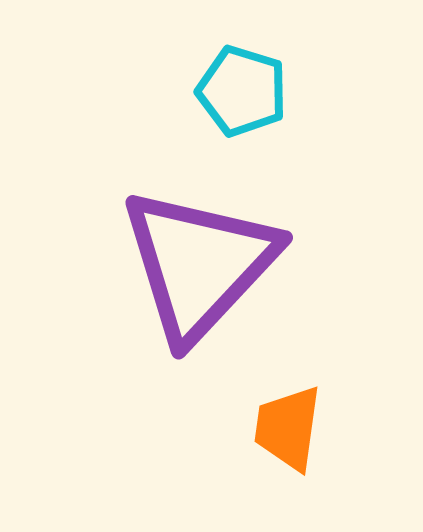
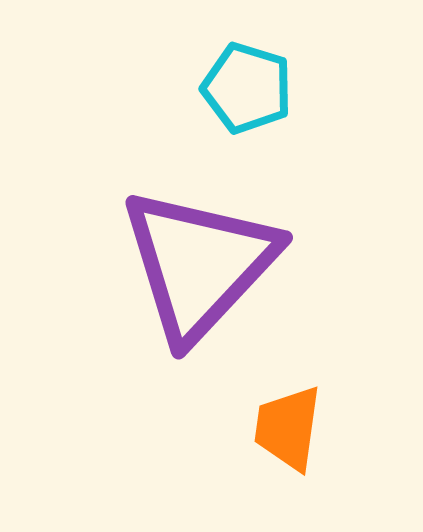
cyan pentagon: moved 5 px right, 3 px up
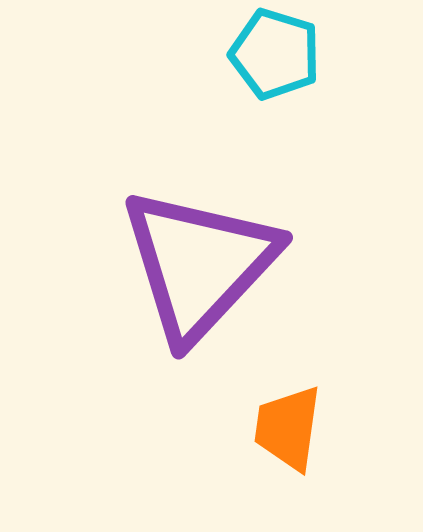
cyan pentagon: moved 28 px right, 34 px up
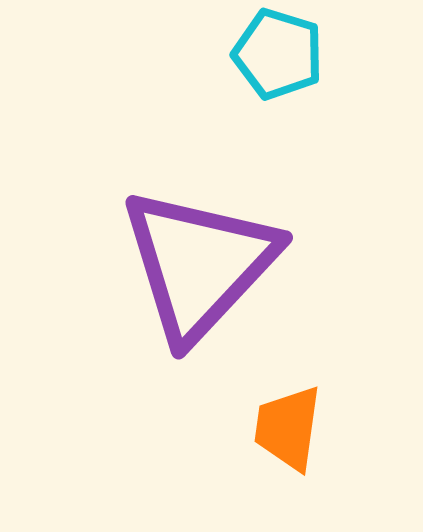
cyan pentagon: moved 3 px right
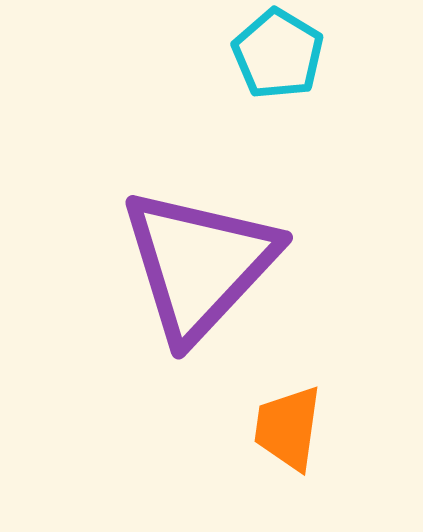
cyan pentagon: rotated 14 degrees clockwise
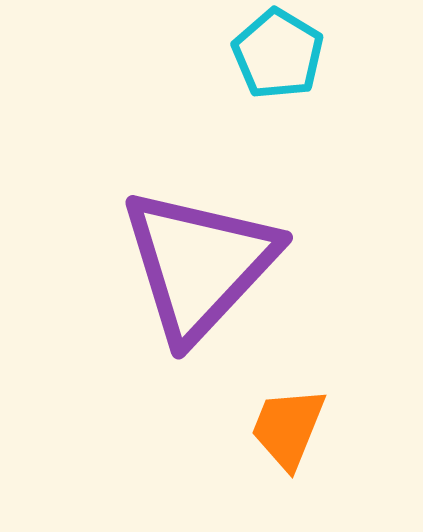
orange trapezoid: rotated 14 degrees clockwise
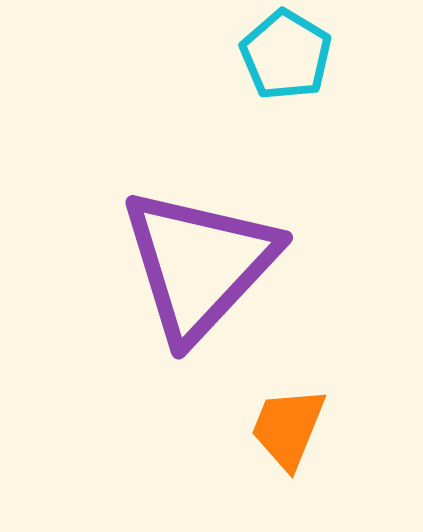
cyan pentagon: moved 8 px right, 1 px down
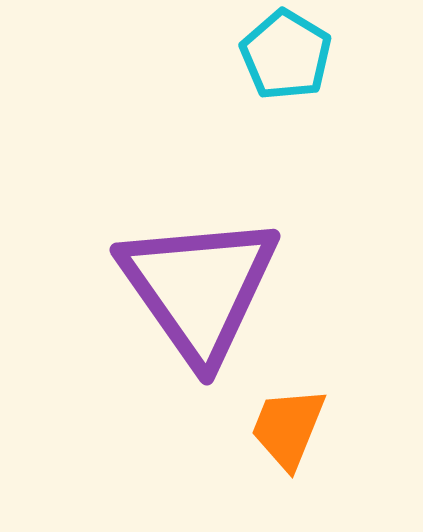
purple triangle: moved 24 px down; rotated 18 degrees counterclockwise
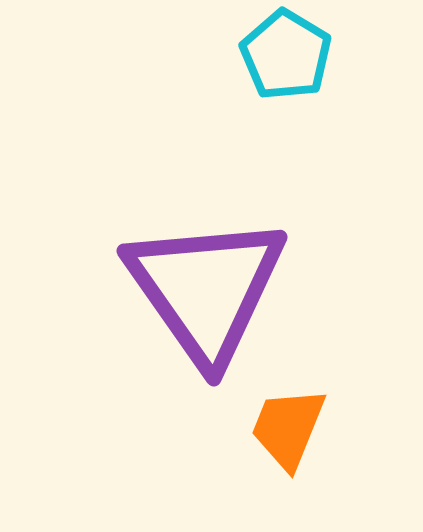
purple triangle: moved 7 px right, 1 px down
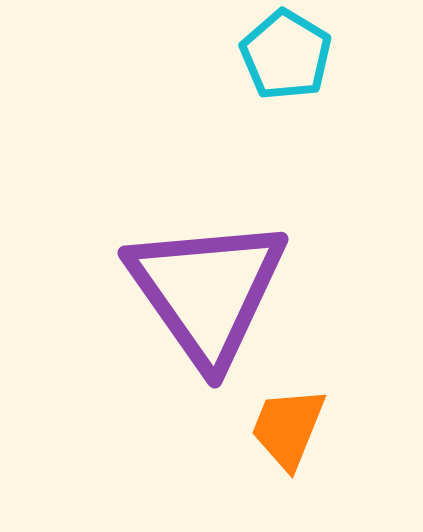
purple triangle: moved 1 px right, 2 px down
